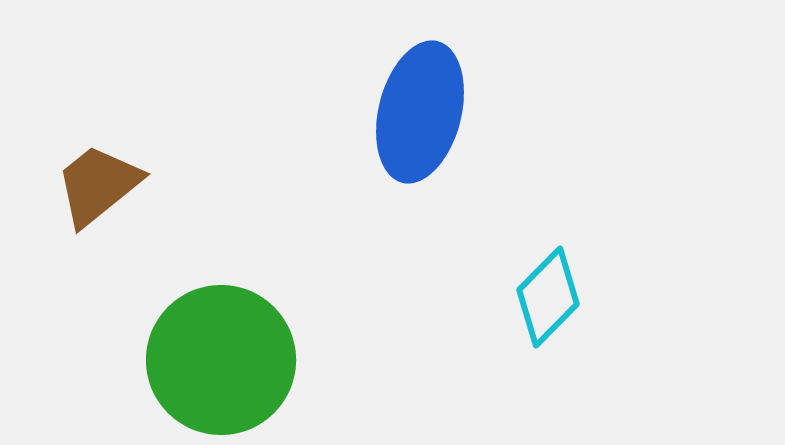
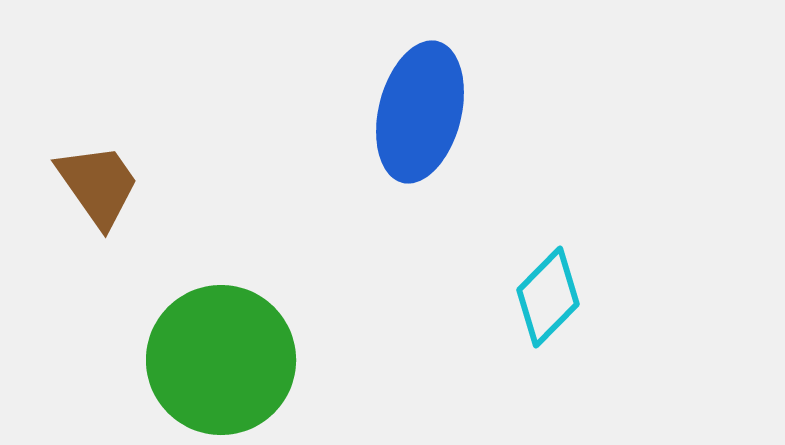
brown trapezoid: rotated 94 degrees clockwise
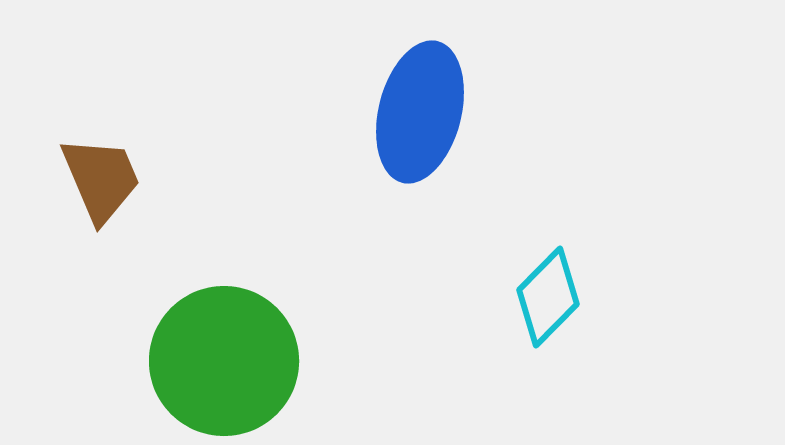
brown trapezoid: moved 3 px right, 6 px up; rotated 12 degrees clockwise
green circle: moved 3 px right, 1 px down
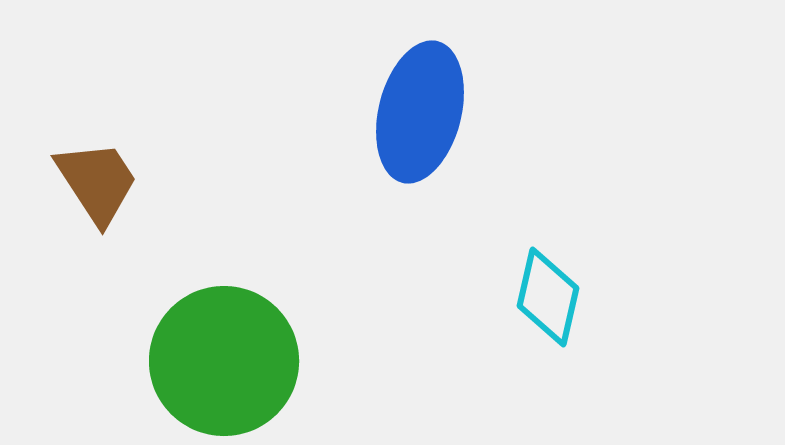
brown trapezoid: moved 4 px left, 3 px down; rotated 10 degrees counterclockwise
cyan diamond: rotated 32 degrees counterclockwise
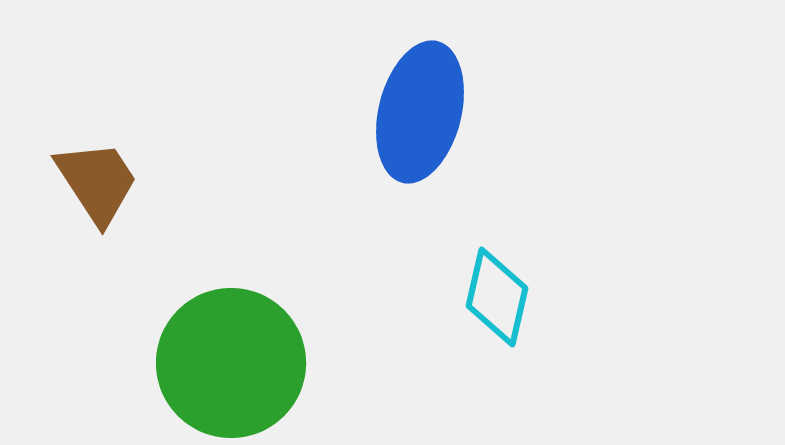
cyan diamond: moved 51 px left
green circle: moved 7 px right, 2 px down
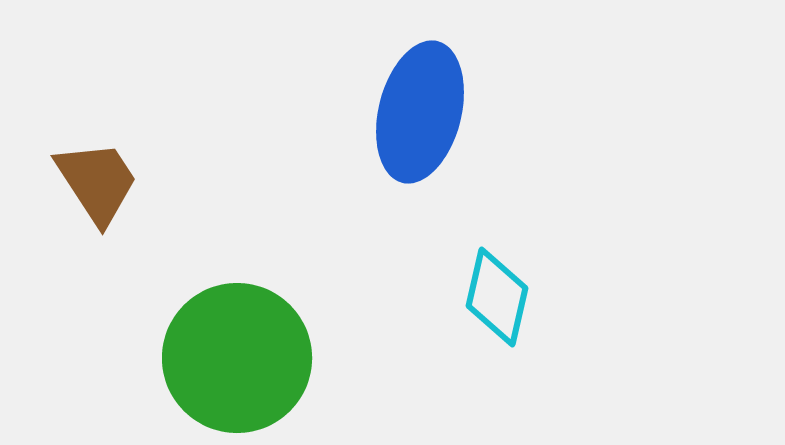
green circle: moved 6 px right, 5 px up
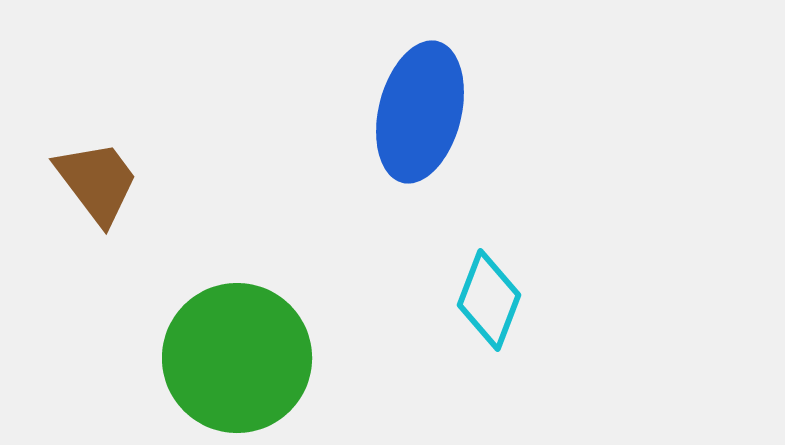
brown trapezoid: rotated 4 degrees counterclockwise
cyan diamond: moved 8 px left, 3 px down; rotated 8 degrees clockwise
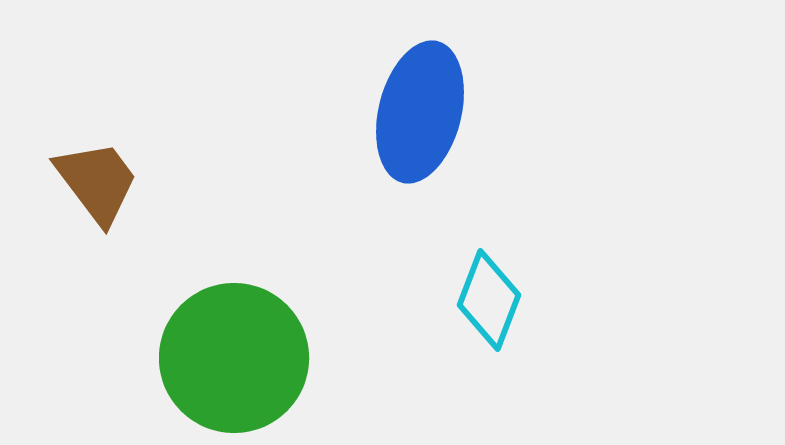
green circle: moved 3 px left
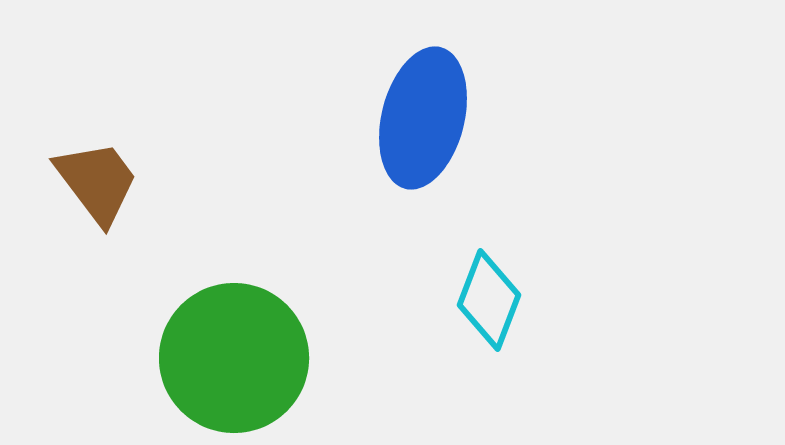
blue ellipse: moved 3 px right, 6 px down
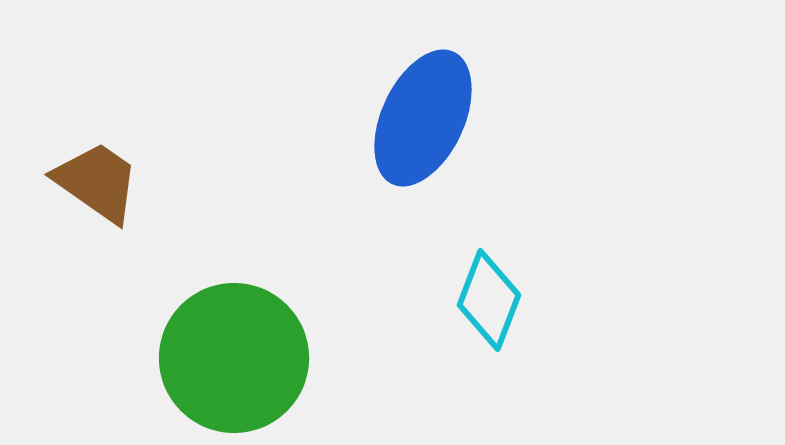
blue ellipse: rotated 11 degrees clockwise
brown trapezoid: rotated 18 degrees counterclockwise
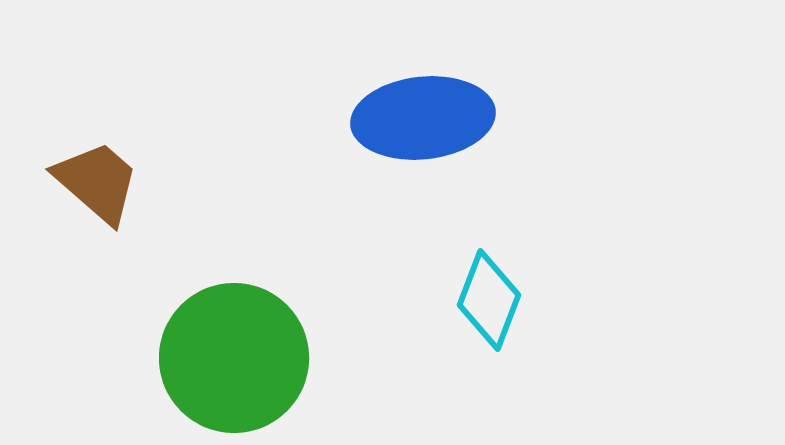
blue ellipse: rotated 59 degrees clockwise
brown trapezoid: rotated 6 degrees clockwise
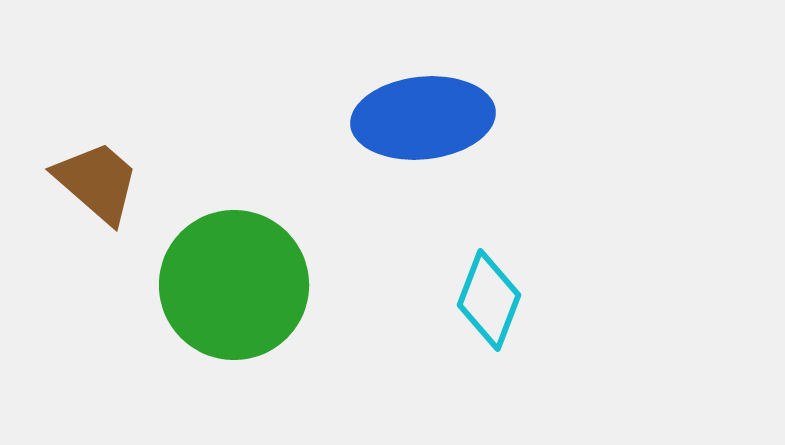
green circle: moved 73 px up
